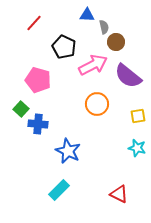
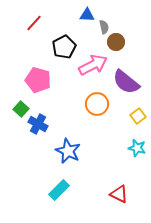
black pentagon: rotated 20 degrees clockwise
purple semicircle: moved 2 px left, 6 px down
yellow square: rotated 28 degrees counterclockwise
blue cross: rotated 24 degrees clockwise
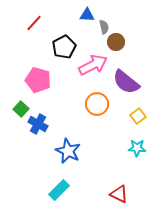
cyan star: rotated 12 degrees counterclockwise
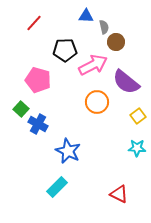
blue triangle: moved 1 px left, 1 px down
black pentagon: moved 1 px right, 3 px down; rotated 25 degrees clockwise
orange circle: moved 2 px up
cyan rectangle: moved 2 px left, 3 px up
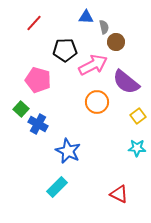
blue triangle: moved 1 px down
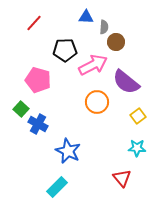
gray semicircle: rotated 16 degrees clockwise
red triangle: moved 3 px right, 16 px up; rotated 24 degrees clockwise
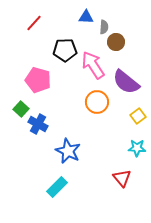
pink arrow: rotated 96 degrees counterclockwise
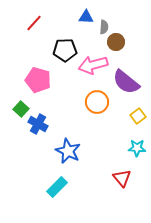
pink arrow: rotated 72 degrees counterclockwise
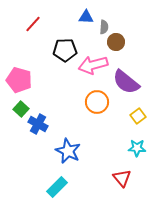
red line: moved 1 px left, 1 px down
pink pentagon: moved 19 px left
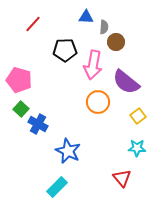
pink arrow: rotated 64 degrees counterclockwise
orange circle: moved 1 px right
